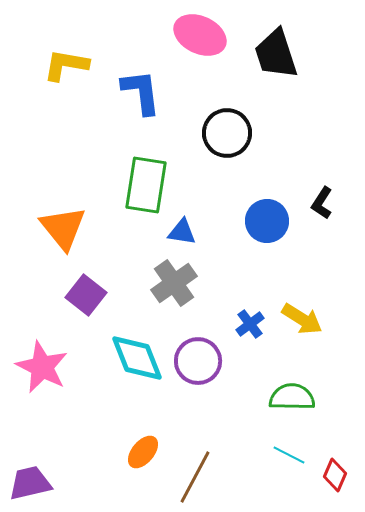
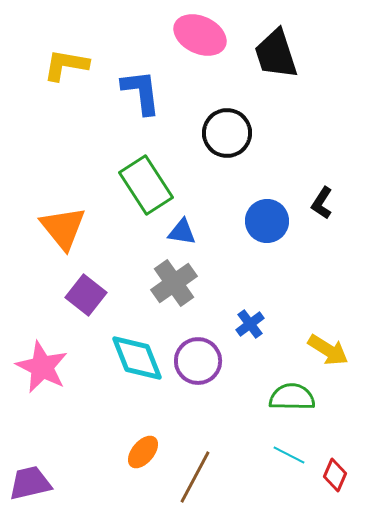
green rectangle: rotated 42 degrees counterclockwise
yellow arrow: moved 26 px right, 31 px down
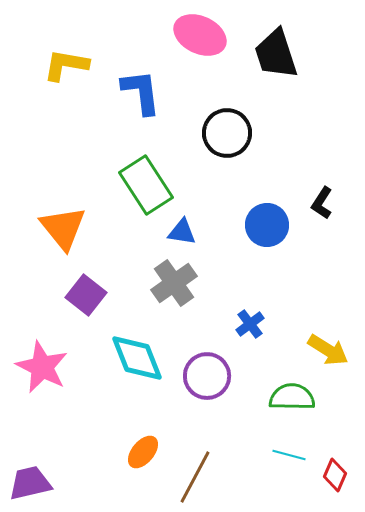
blue circle: moved 4 px down
purple circle: moved 9 px right, 15 px down
cyan line: rotated 12 degrees counterclockwise
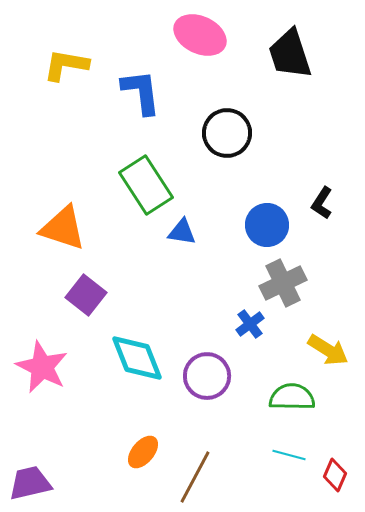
black trapezoid: moved 14 px right
orange triangle: rotated 33 degrees counterclockwise
gray cross: moved 109 px right; rotated 9 degrees clockwise
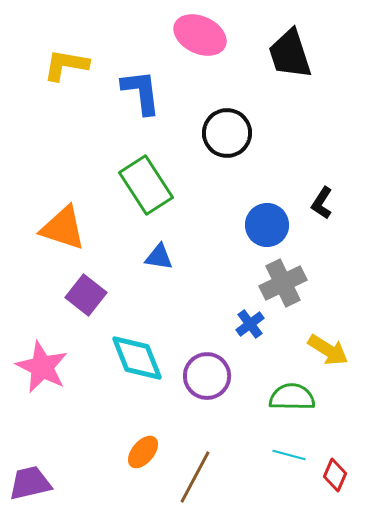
blue triangle: moved 23 px left, 25 px down
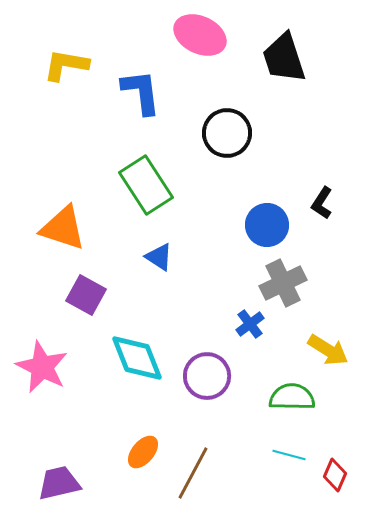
black trapezoid: moved 6 px left, 4 px down
blue triangle: rotated 24 degrees clockwise
purple square: rotated 9 degrees counterclockwise
brown line: moved 2 px left, 4 px up
purple trapezoid: moved 29 px right
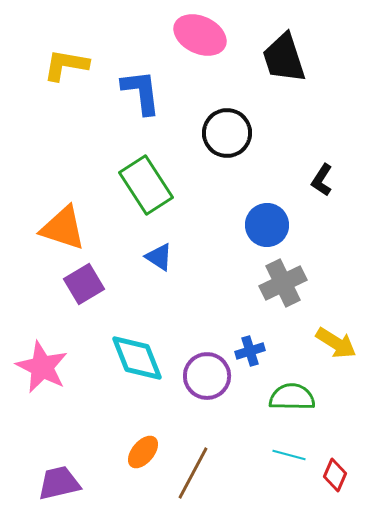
black L-shape: moved 23 px up
purple square: moved 2 px left, 11 px up; rotated 30 degrees clockwise
blue cross: moved 27 px down; rotated 20 degrees clockwise
yellow arrow: moved 8 px right, 7 px up
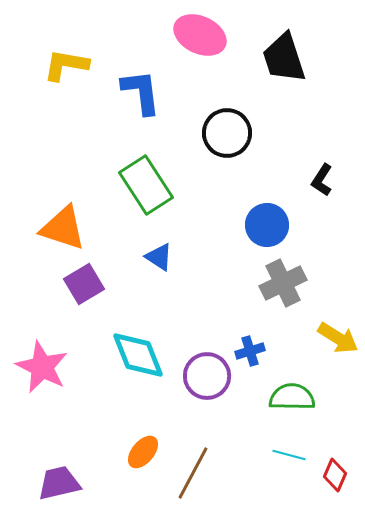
yellow arrow: moved 2 px right, 5 px up
cyan diamond: moved 1 px right, 3 px up
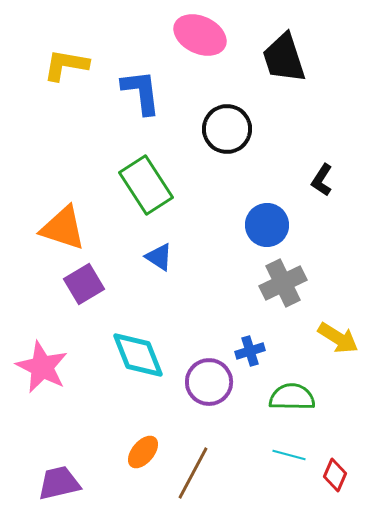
black circle: moved 4 px up
purple circle: moved 2 px right, 6 px down
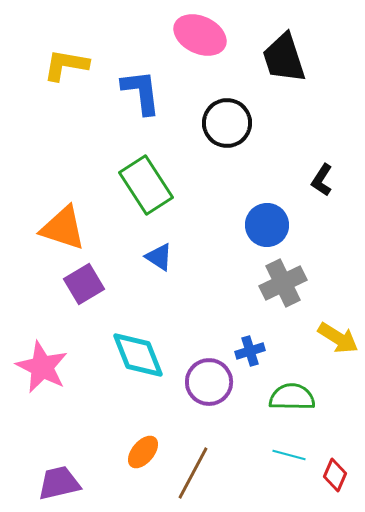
black circle: moved 6 px up
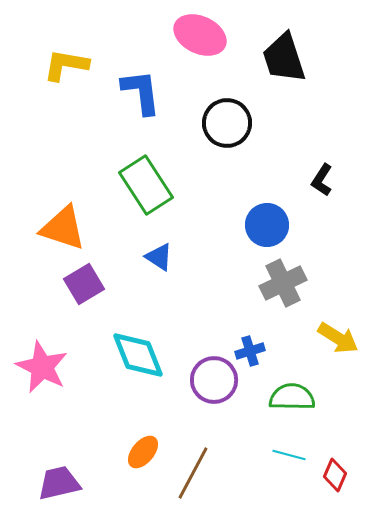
purple circle: moved 5 px right, 2 px up
